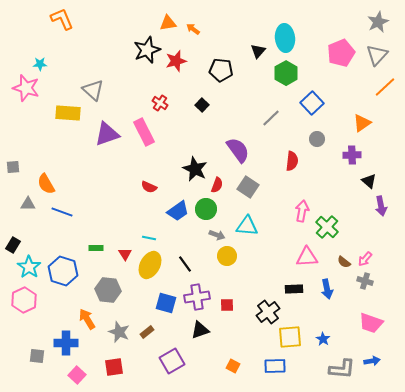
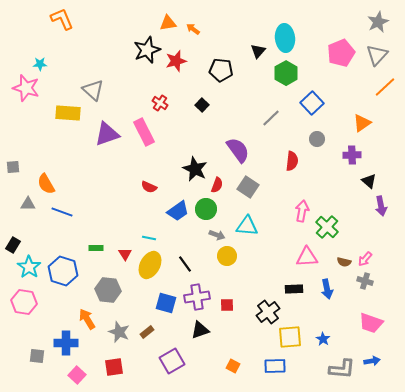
brown semicircle at (344, 262): rotated 24 degrees counterclockwise
pink hexagon at (24, 300): moved 2 px down; rotated 25 degrees counterclockwise
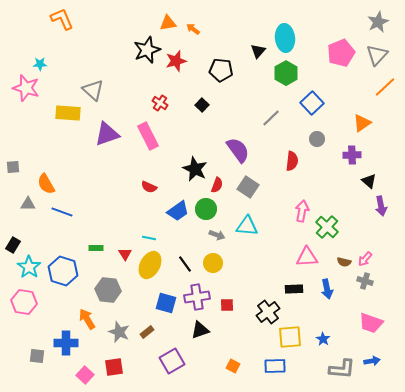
pink rectangle at (144, 132): moved 4 px right, 4 px down
yellow circle at (227, 256): moved 14 px left, 7 px down
pink square at (77, 375): moved 8 px right
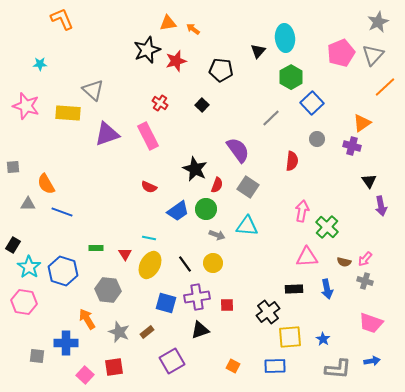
gray triangle at (377, 55): moved 4 px left
green hexagon at (286, 73): moved 5 px right, 4 px down
pink star at (26, 88): moved 18 px down
purple cross at (352, 155): moved 9 px up; rotated 18 degrees clockwise
black triangle at (369, 181): rotated 14 degrees clockwise
gray L-shape at (342, 369): moved 4 px left
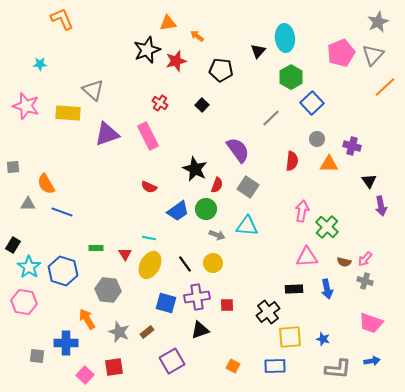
orange arrow at (193, 29): moved 4 px right, 7 px down
orange triangle at (362, 123): moved 33 px left, 41 px down; rotated 36 degrees clockwise
blue star at (323, 339): rotated 16 degrees counterclockwise
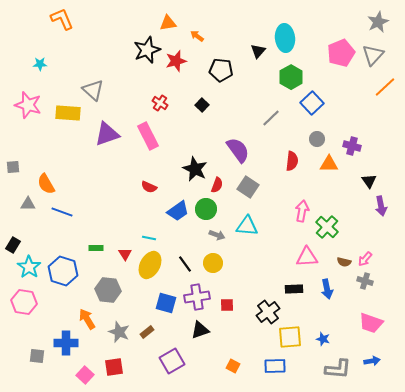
pink star at (26, 106): moved 2 px right, 1 px up
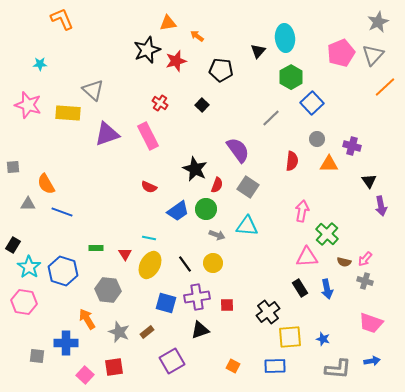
green cross at (327, 227): moved 7 px down
black rectangle at (294, 289): moved 6 px right, 1 px up; rotated 60 degrees clockwise
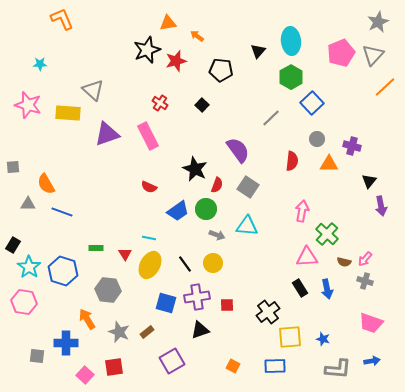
cyan ellipse at (285, 38): moved 6 px right, 3 px down
black triangle at (369, 181): rotated 14 degrees clockwise
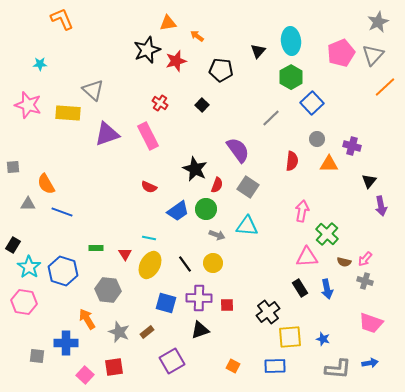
purple cross at (197, 297): moved 2 px right, 1 px down; rotated 10 degrees clockwise
blue arrow at (372, 361): moved 2 px left, 2 px down
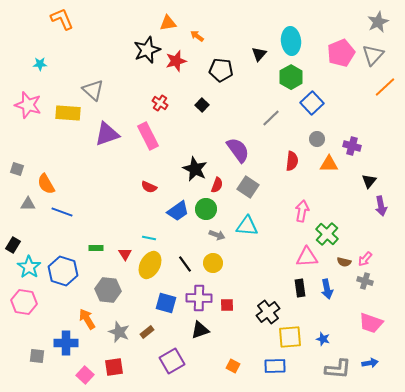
black triangle at (258, 51): moved 1 px right, 3 px down
gray square at (13, 167): moved 4 px right, 2 px down; rotated 24 degrees clockwise
black rectangle at (300, 288): rotated 24 degrees clockwise
